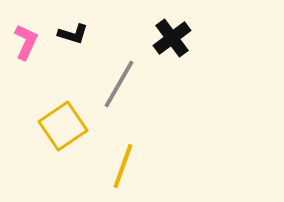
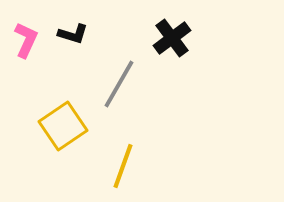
pink L-shape: moved 2 px up
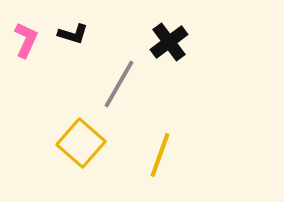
black cross: moved 3 px left, 4 px down
yellow square: moved 18 px right, 17 px down; rotated 15 degrees counterclockwise
yellow line: moved 37 px right, 11 px up
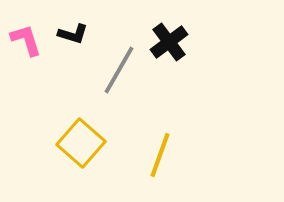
pink L-shape: rotated 42 degrees counterclockwise
gray line: moved 14 px up
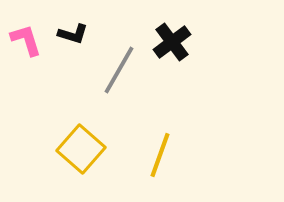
black cross: moved 3 px right
yellow square: moved 6 px down
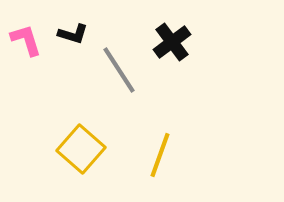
gray line: rotated 63 degrees counterclockwise
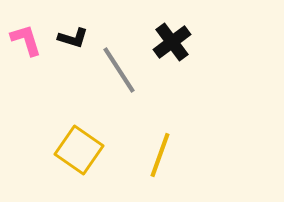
black L-shape: moved 4 px down
yellow square: moved 2 px left, 1 px down; rotated 6 degrees counterclockwise
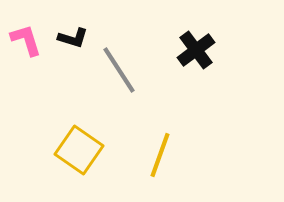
black cross: moved 24 px right, 8 px down
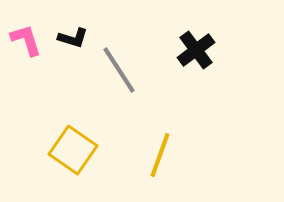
yellow square: moved 6 px left
